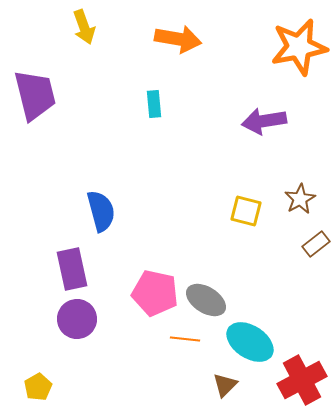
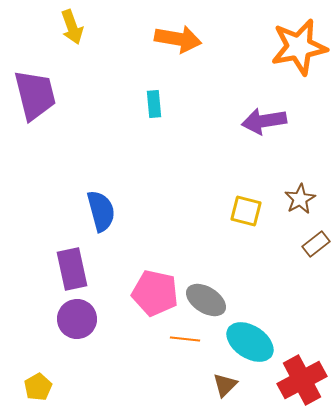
yellow arrow: moved 12 px left
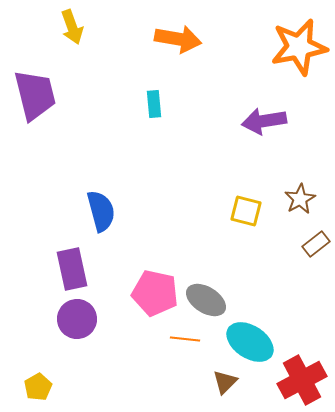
brown triangle: moved 3 px up
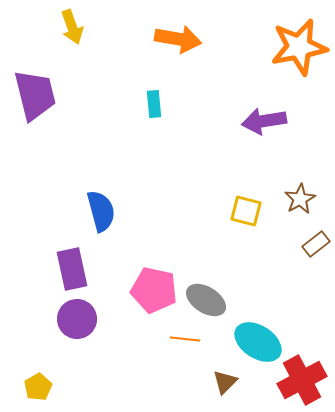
pink pentagon: moved 1 px left, 3 px up
cyan ellipse: moved 8 px right
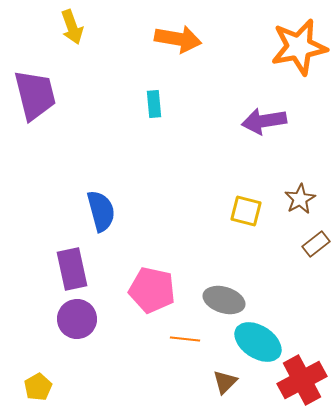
pink pentagon: moved 2 px left
gray ellipse: moved 18 px right; rotated 15 degrees counterclockwise
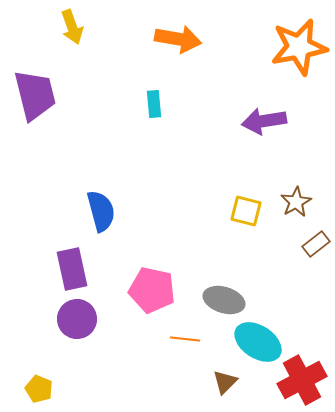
brown star: moved 4 px left, 3 px down
yellow pentagon: moved 1 px right, 2 px down; rotated 20 degrees counterclockwise
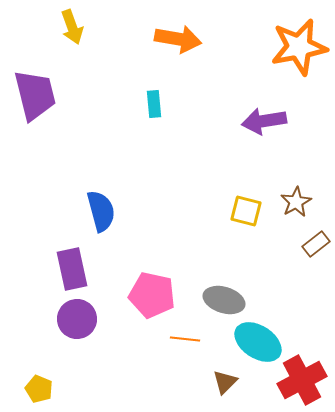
pink pentagon: moved 5 px down
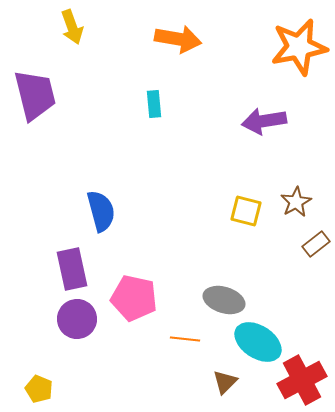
pink pentagon: moved 18 px left, 3 px down
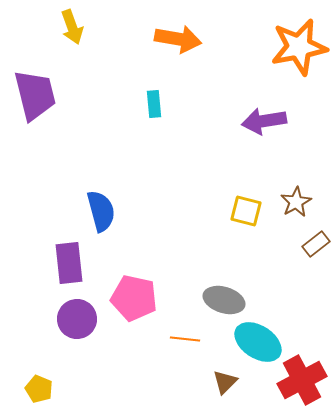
purple rectangle: moved 3 px left, 6 px up; rotated 6 degrees clockwise
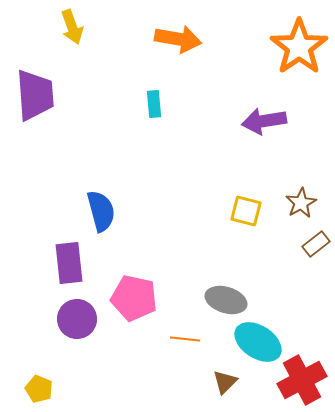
orange star: rotated 24 degrees counterclockwise
purple trapezoid: rotated 10 degrees clockwise
brown star: moved 5 px right, 1 px down
gray ellipse: moved 2 px right
